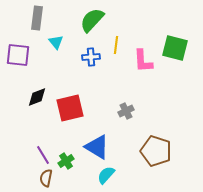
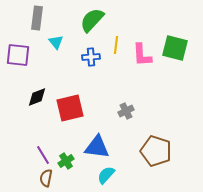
pink L-shape: moved 1 px left, 6 px up
blue triangle: rotated 24 degrees counterclockwise
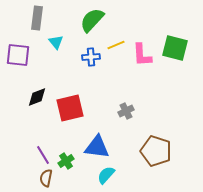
yellow line: rotated 60 degrees clockwise
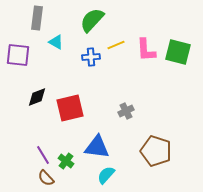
cyan triangle: rotated 21 degrees counterclockwise
green square: moved 3 px right, 4 px down
pink L-shape: moved 4 px right, 5 px up
green cross: rotated 21 degrees counterclockwise
brown semicircle: rotated 54 degrees counterclockwise
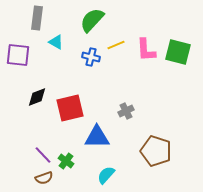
blue cross: rotated 18 degrees clockwise
blue triangle: moved 10 px up; rotated 8 degrees counterclockwise
purple line: rotated 12 degrees counterclockwise
brown semicircle: moved 2 px left; rotated 66 degrees counterclockwise
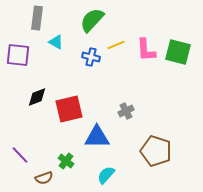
red square: moved 1 px left, 1 px down
purple line: moved 23 px left
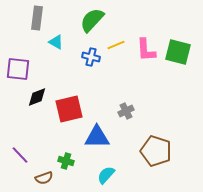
purple square: moved 14 px down
green cross: rotated 21 degrees counterclockwise
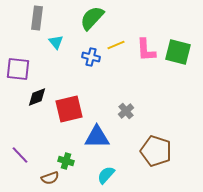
green semicircle: moved 2 px up
cyan triangle: rotated 21 degrees clockwise
gray cross: rotated 14 degrees counterclockwise
brown semicircle: moved 6 px right
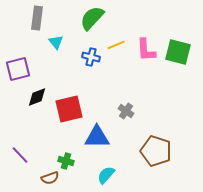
purple square: rotated 20 degrees counterclockwise
gray cross: rotated 14 degrees counterclockwise
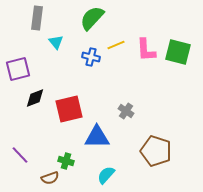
black diamond: moved 2 px left, 1 px down
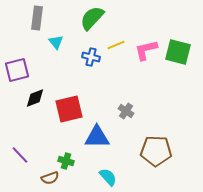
pink L-shape: rotated 80 degrees clockwise
purple square: moved 1 px left, 1 px down
brown pentagon: rotated 16 degrees counterclockwise
cyan semicircle: moved 2 px right, 2 px down; rotated 96 degrees clockwise
